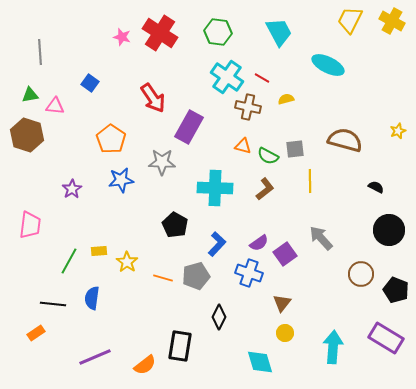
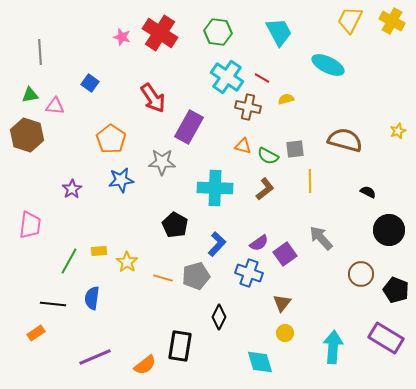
black semicircle at (376, 187): moved 8 px left, 5 px down
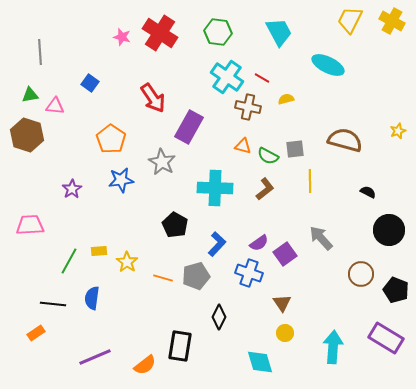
gray star at (162, 162): rotated 28 degrees clockwise
pink trapezoid at (30, 225): rotated 100 degrees counterclockwise
brown triangle at (282, 303): rotated 12 degrees counterclockwise
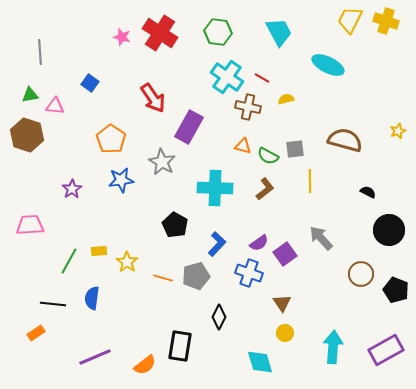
yellow cross at (392, 21): moved 6 px left; rotated 10 degrees counterclockwise
purple rectangle at (386, 338): moved 12 px down; rotated 60 degrees counterclockwise
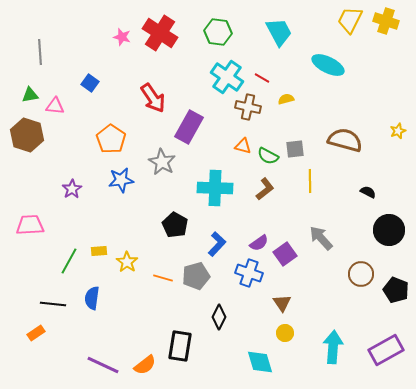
purple line at (95, 357): moved 8 px right, 8 px down; rotated 48 degrees clockwise
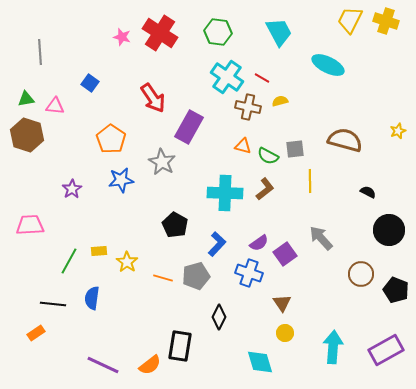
green triangle at (30, 95): moved 4 px left, 4 px down
yellow semicircle at (286, 99): moved 6 px left, 2 px down
cyan cross at (215, 188): moved 10 px right, 5 px down
orange semicircle at (145, 365): moved 5 px right
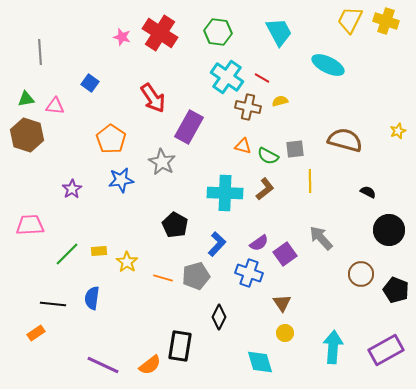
green line at (69, 261): moved 2 px left, 7 px up; rotated 16 degrees clockwise
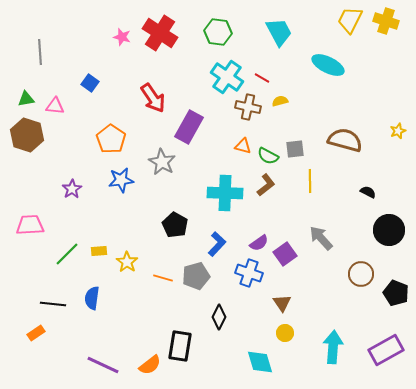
brown L-shape at (265, 189): moved 1 px right, 4 px up
black pentagon at (396, 290): moved 3 px down
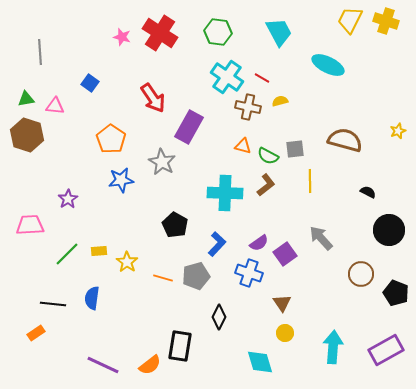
purple star at (72, 189): moved 4 px left, 10 px down
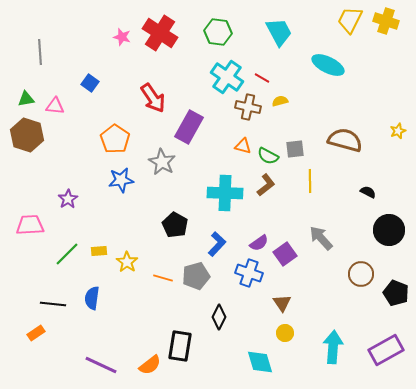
orange pentagon at (111, 139): moved 4 px right
purple line at (103, 365): moved 2 px left
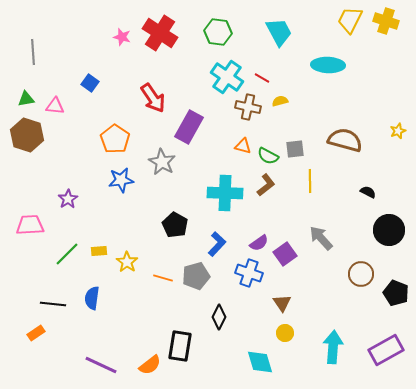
gray line at (40, 52): moved 7 px left
cyan ellipse at (328, 65): rotated 24 degrees counterclockwise
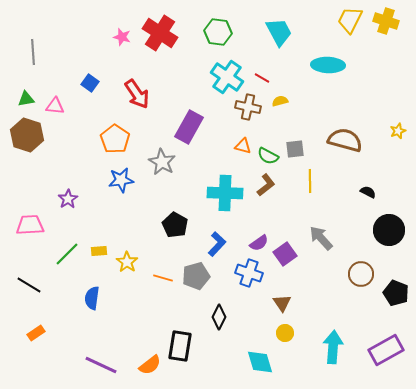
red arrow at (153, 98): moved 16 px left, 4 px up
black line at (53, 304): moved 24 px left, 19 px up; rotated 25 degrees clockwise
